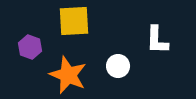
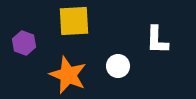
purple hexagon: moved 6 px left, 4 px up
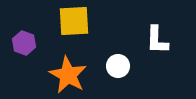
orange star: rotated 6 degrees clockwise
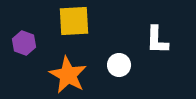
white circle: moved 1 px right, 1 px up
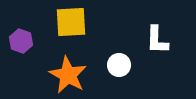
yellow square: moved 3 px left, 1 px down
purple hexagon: moved 3 px left, 2 px up
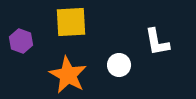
white L-shape: moved 2 px down; rotated 12 degrees counterclockwise
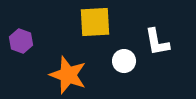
yellow square: moved 24 px right
white circle: moved 5 px right, 4 px up
orange star: rotated 9 degrees counterclockwise
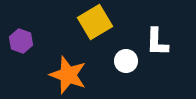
yellow square: rotated 28 degrees counterclockwise
white L-shape: rotated 12 degrees clockwise
white circle: moved 2 px right
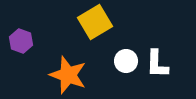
white L-shape: moved 22 px down
